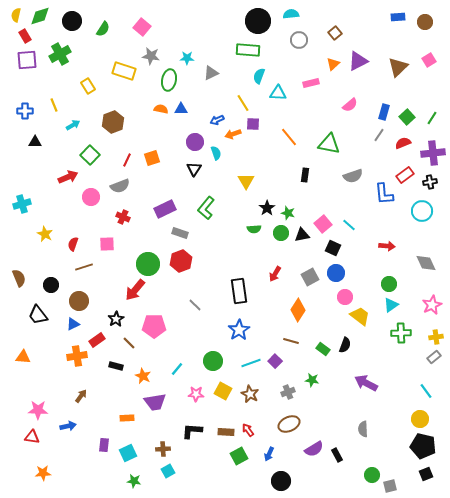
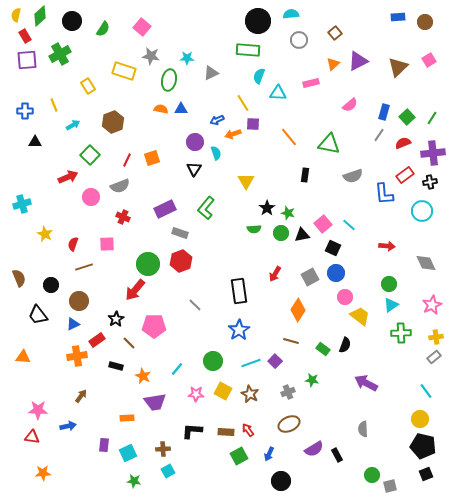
green diamond at (40, 16): rotated 25 degrees counterclockwise
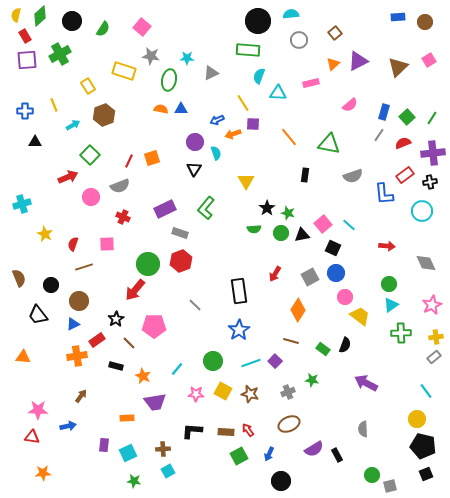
brown hexagon at (113, 122): moved 9 px left, 7 px up
red line at (127, 160): moved 2 px right, 1 px down
brown star at (250, 394): rotated 12 degrees counterclockwise
yellow circle at (420, 419): moved 3 px left
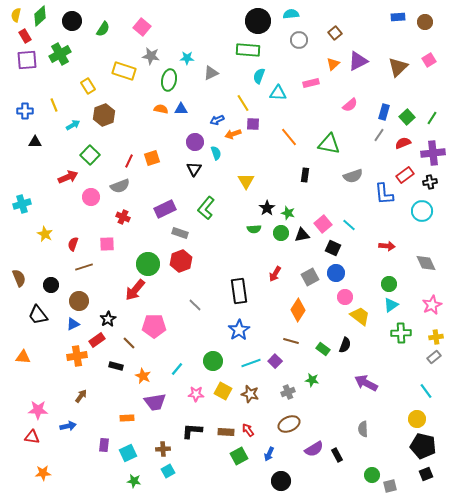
black star at (116, 319): moved 8 px left
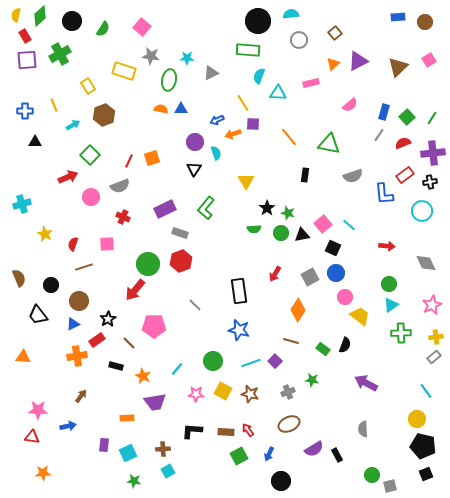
blue star at (239, 330): rotated 25 degrees counterclockwise
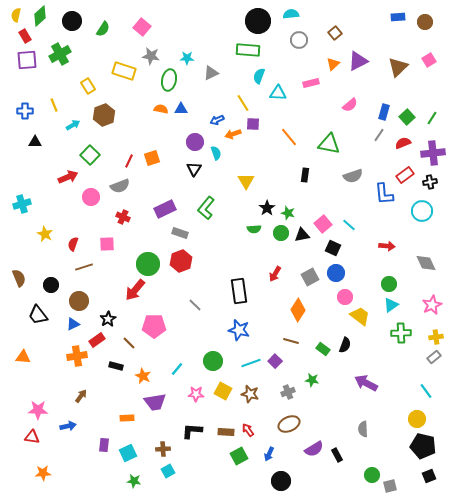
black square at (426, 474): moved 3 px right, 2 px down
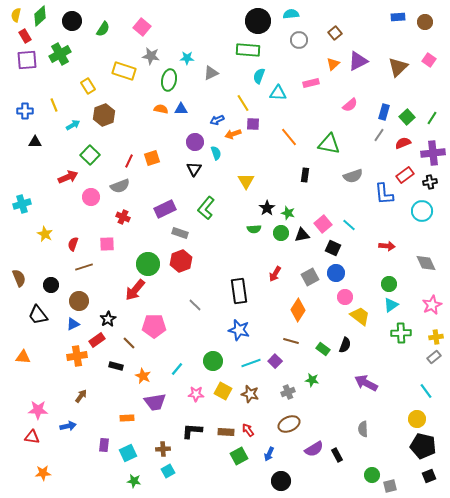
pink square at (429, 60): rotated 24 degrees counterclockwise
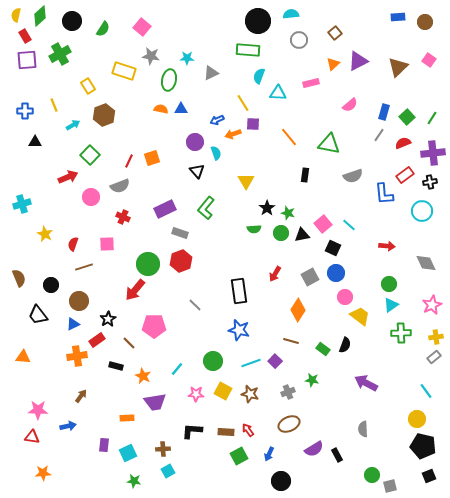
black triangle at (194, 169): moved 3 px right, 2 px down; rotated 14 degrees counterclockwise
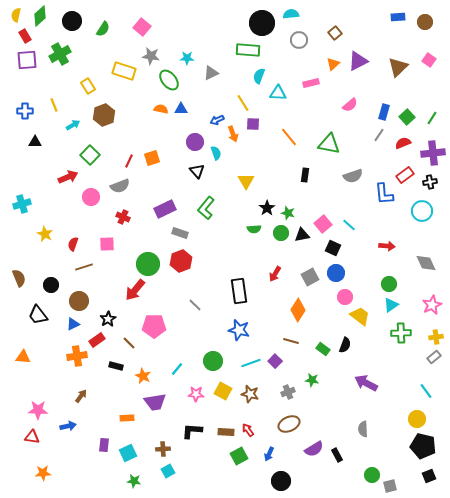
black circle at (258, 21): moved 4 px right, 2 px down
green ellipse at (169, 80): rotated 50 degrees counterclockwise
orange arrow at (233, 134): rotated 91 degrees counterclockwise
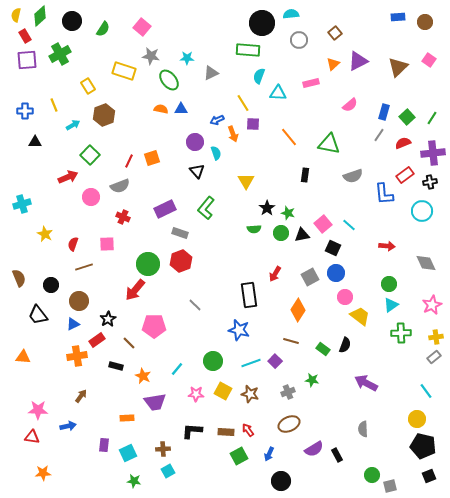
black rectangle at (239, 291): moved 10 px right, 4 px down
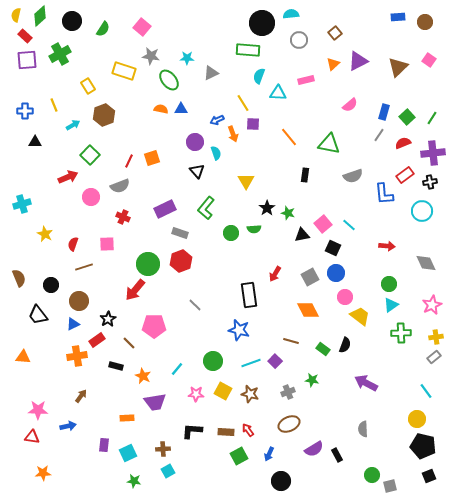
red rectangle at (25, 36): rotated 16 degrees counterclockwise
pink rectangle at (311, 83): moved 5 px left, 3 px up
green circle at (281, 233): moved 50 px left
orange diamond at (298, 310): moved 10 px right; rotated 60 degrees counterclockwise
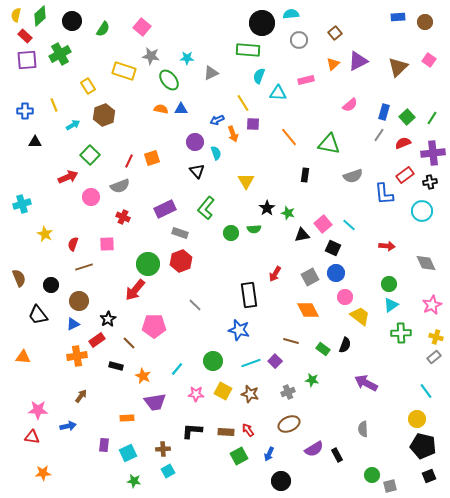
yellow cross at (436, 337): rotated 24 degrees clockwise
